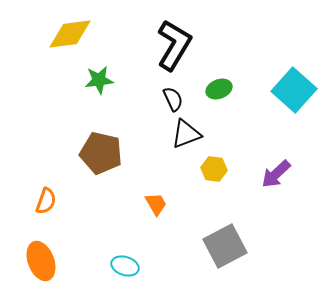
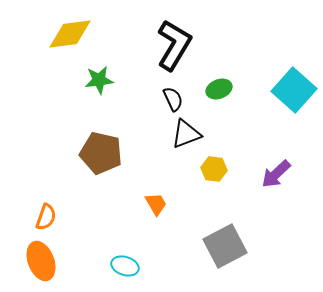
orange semicircle: moved 16 px down
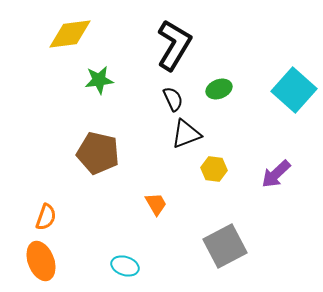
brown pentagon: moved 3 px left
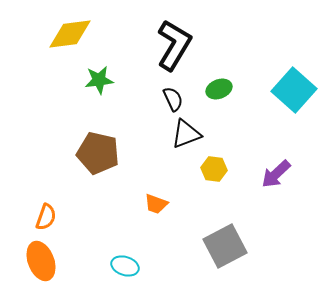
orange trapezoid: rotated 140 degrees clockwise
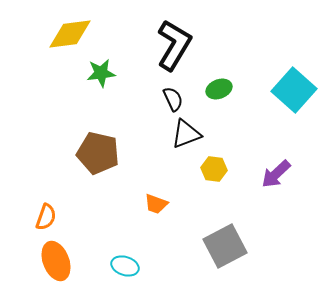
green star: moved 2 px right, 7 px up
orange ellipse: moved 15 px right
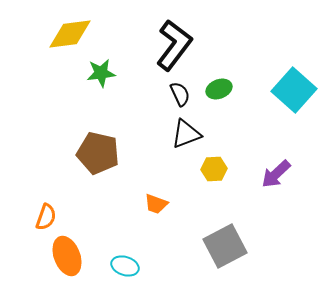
black L-shape: rotated 6 degrees clockwise
black semicircle: moved 7 px right, 5 px up
yellow hexagon: rotated 10 degrees counterclockwise
orange ellipse: moved 11 px right, 5 px up
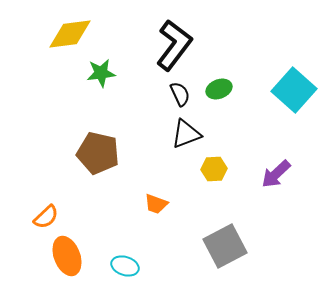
orange semicircle: rotated 28 degrees clockwise
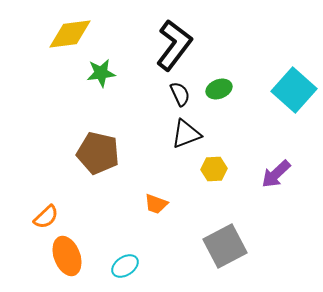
cyan ellipse: rotated 52 degrees counterclockwise
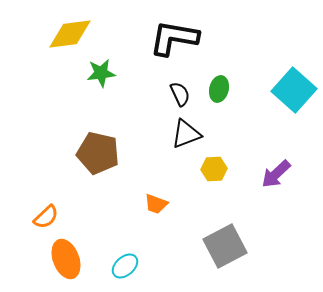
black L-shape: moved 7 px up; rotated 117 degrees counterclockwise
green ellipse: rotated 55 degrees counterclockwise
orange ellipse: moved 1 px left, 3 px down
cyan ellipse: rotated 8 degrees counterclockwise
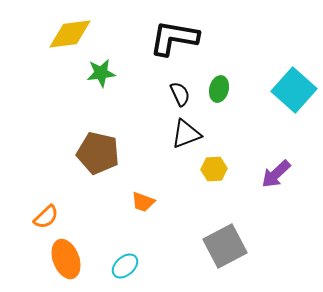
orange trapezoid: moved 13 px left, 2 px up
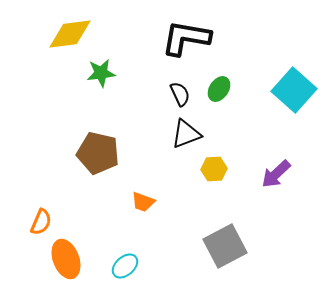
black L-shape: moved 12 px right
green ellipse: rotated 20 degrees clockwise
orange semicircle: moved 5 px left, 5 px down; rotated 24 degrees counterclockwise
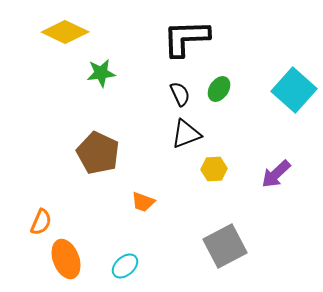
yellow diamond: moved 5 px left, 2 px up; rotated 33 degrees clockwise
black L-shape: rotated 12 degrees counterclockwise
brown pentagon: rotated 12 degrees clockwise
